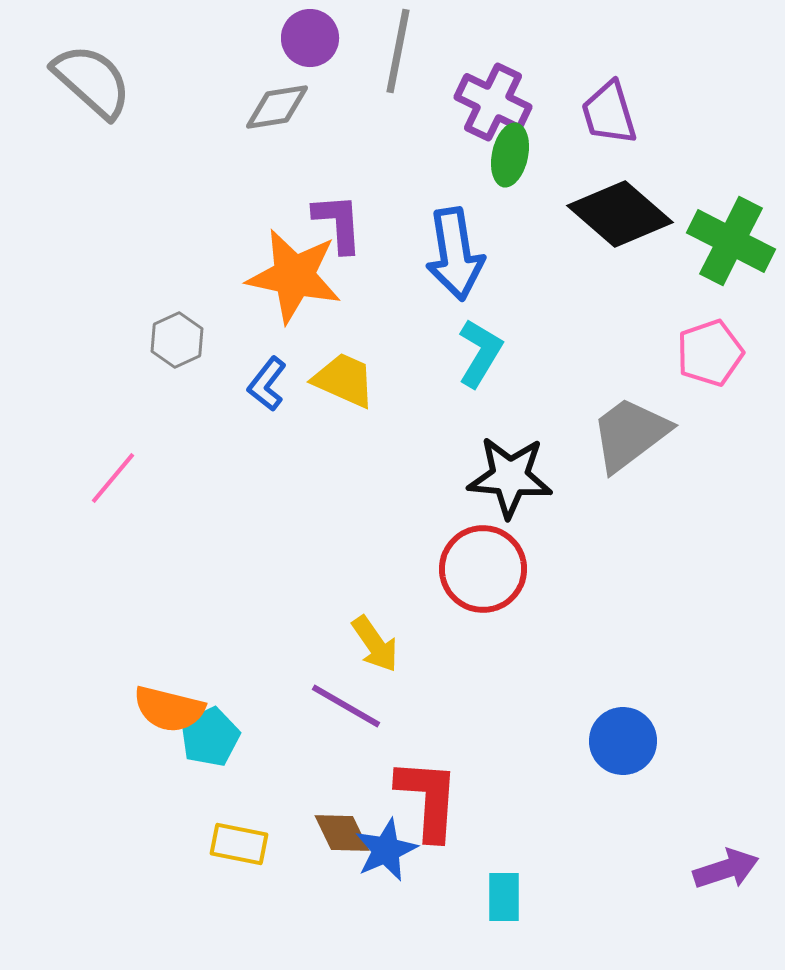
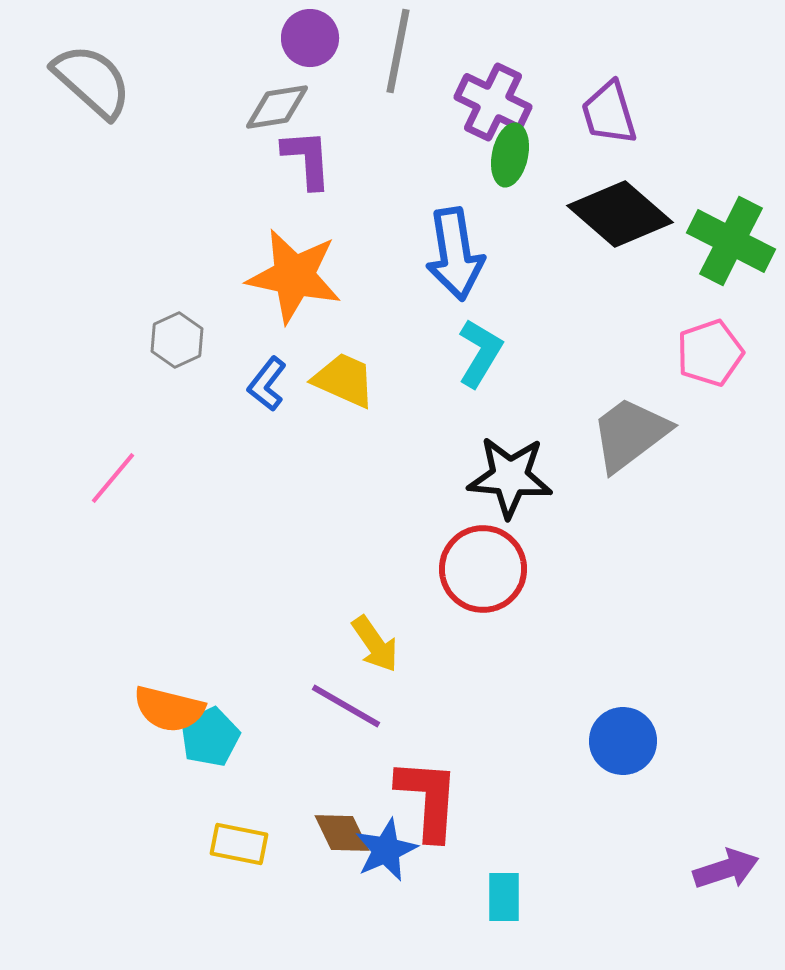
purple L-shape: moved 31 px left, 64 px up
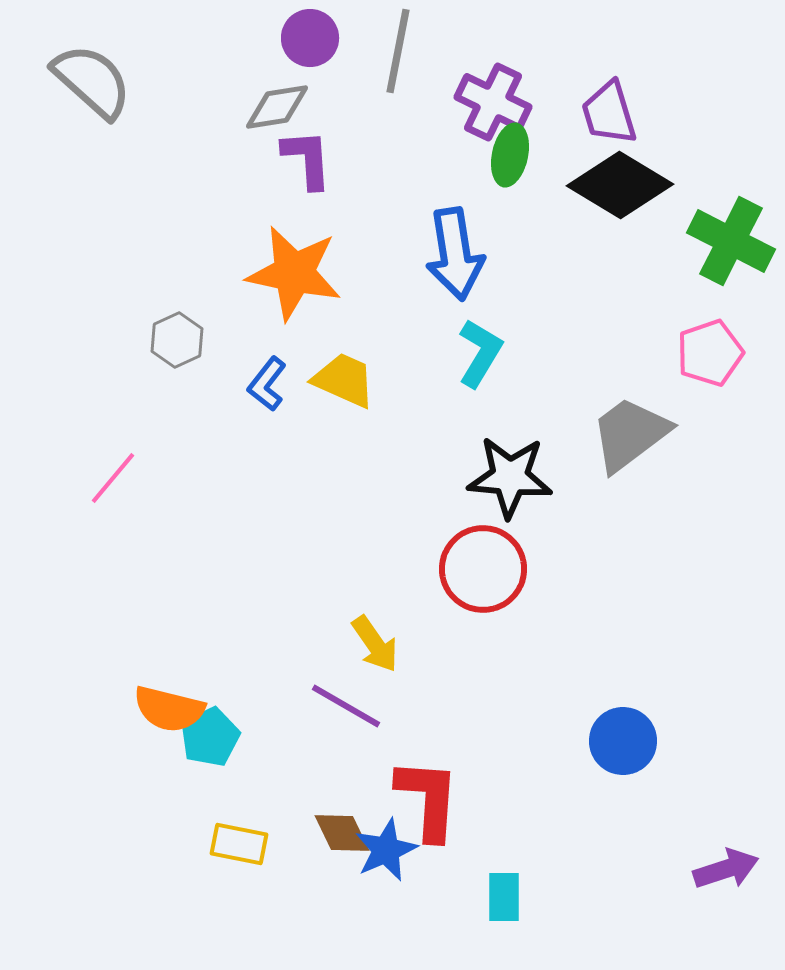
black diamond: moved 29 px up; rotated 10 degrees counterclockwise
orange star: moved 3 px up
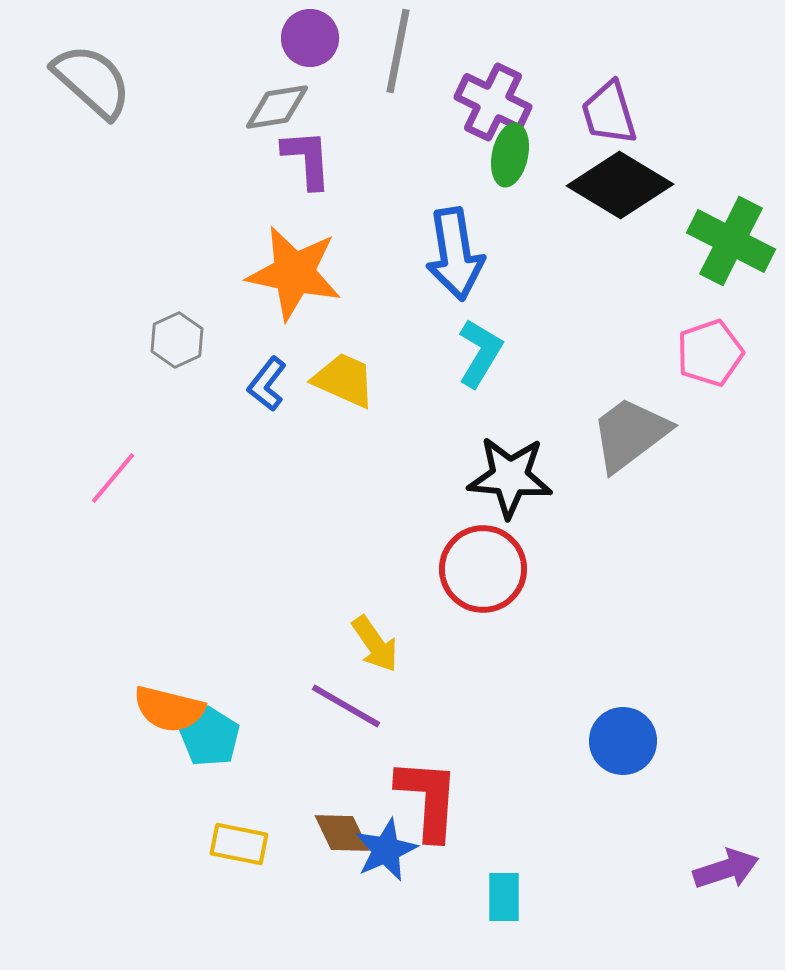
cyan pentagon: rotated 14 degrees counterclockwise
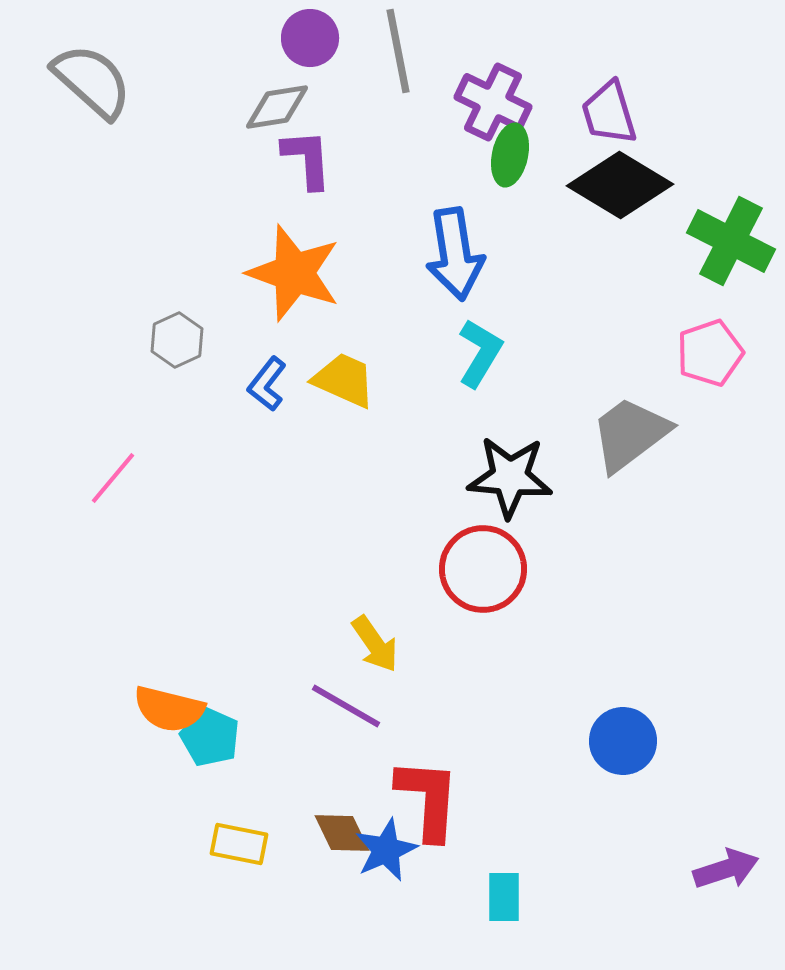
gray line: rotated 22 degrees counterclockwise
orange star: rotated 8 degrees clockwise
cyan pentagon: rotated 8 degrees counterclockwise
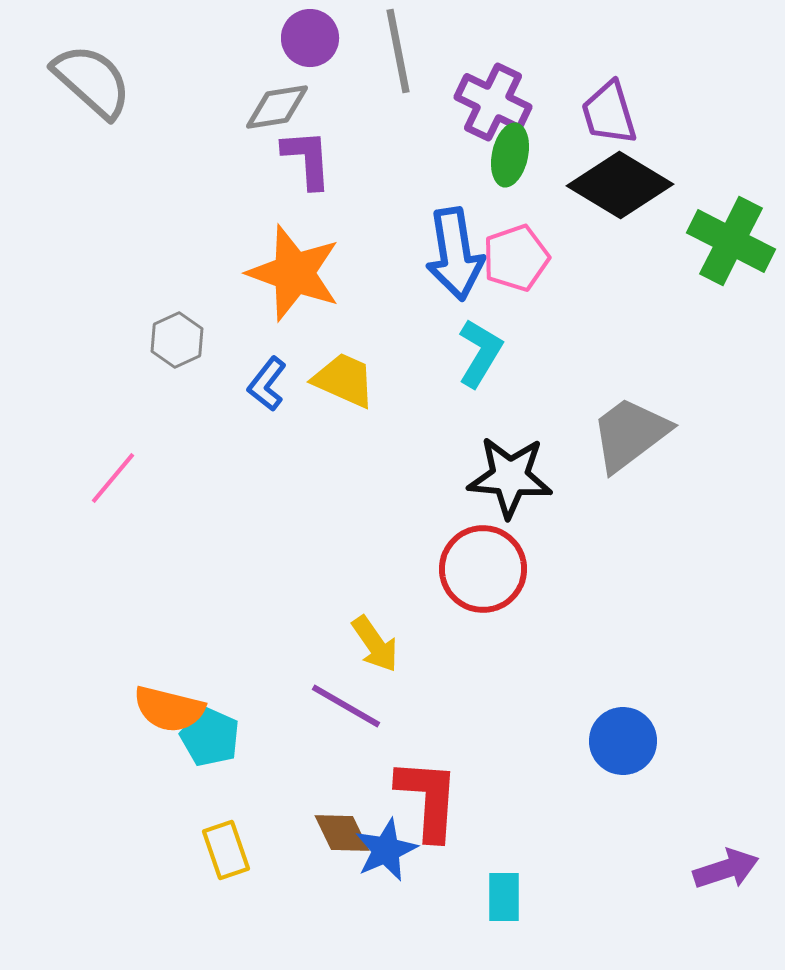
pink pentagon: moved 194 px left, 95 px up
yellow rectangle: moved 13 px left, 6 px down; rotated 60 degrees clockwise
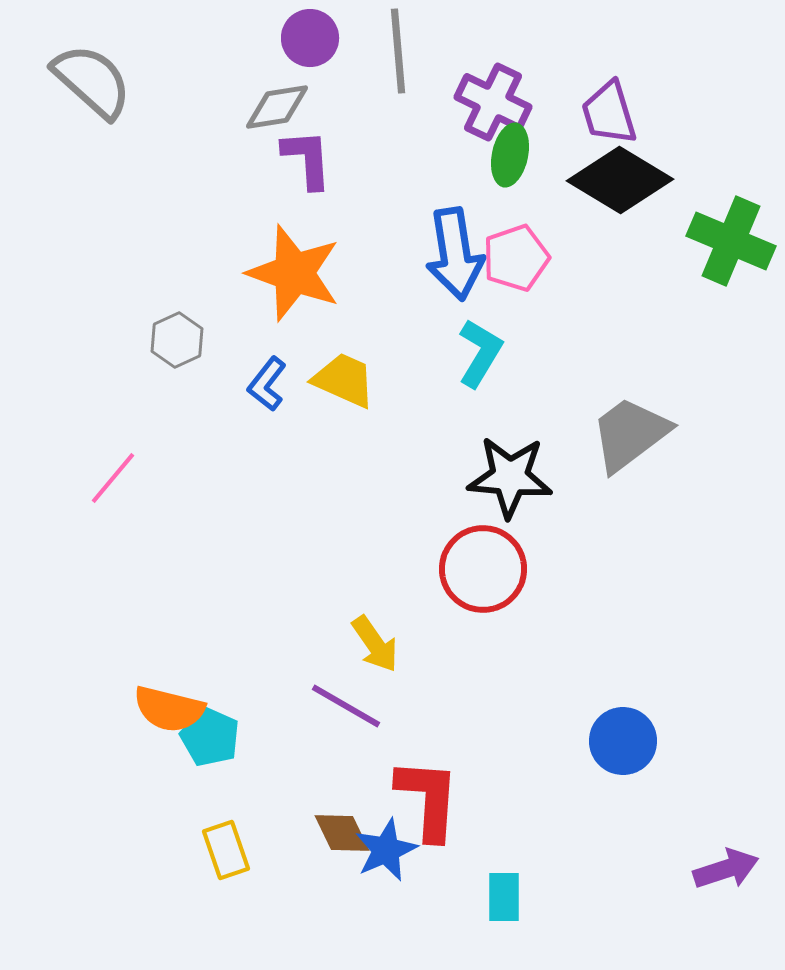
gray line: rotated 6 degrees clockwise
black diamond: moved 5 px up
green cross: rotated 4 degrees counterclockwise
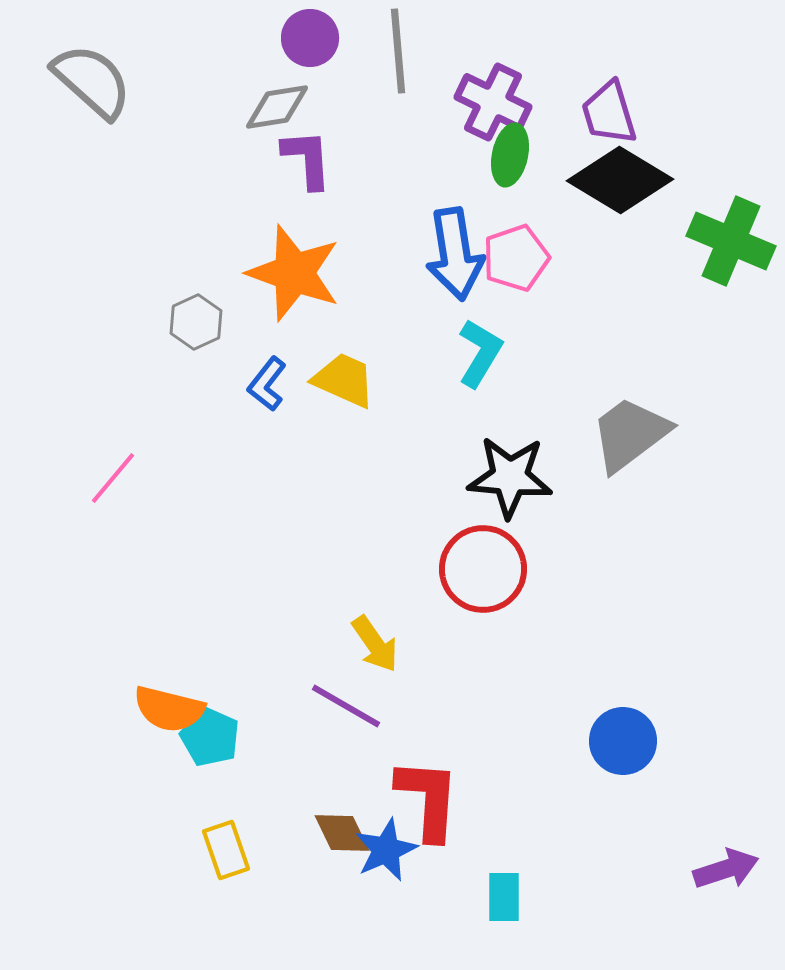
gray hexagon: moved 19 px right, 18 px up
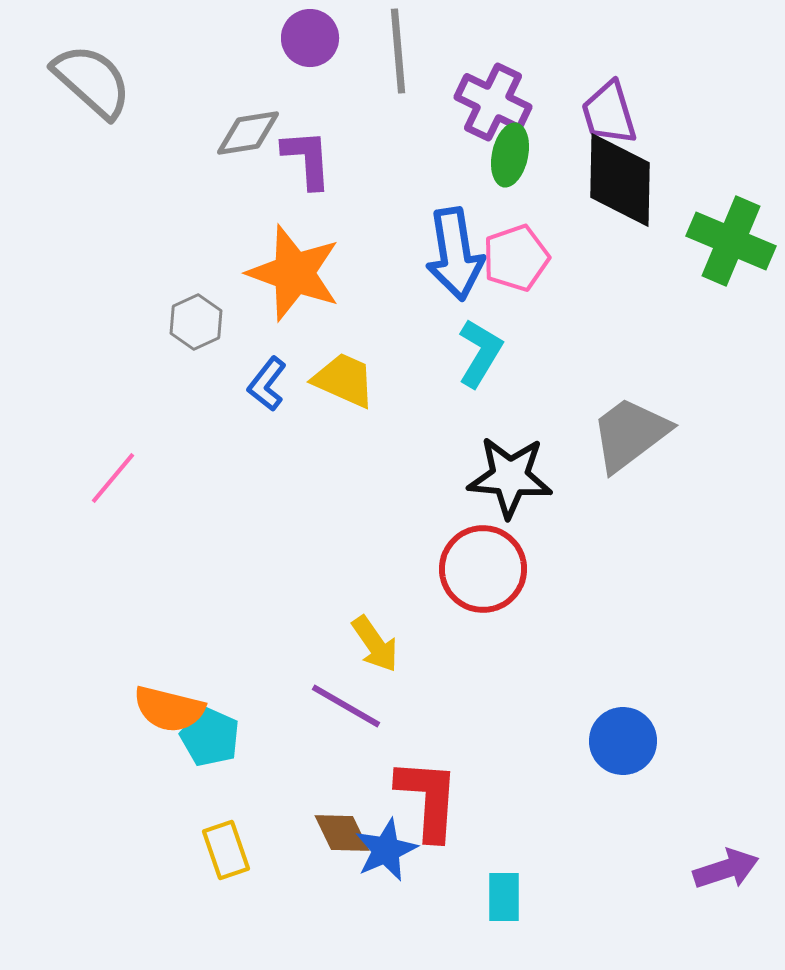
gray diamond: moved 29 px left, 26 px down
black diamond: rotated 60 degrees clockwise
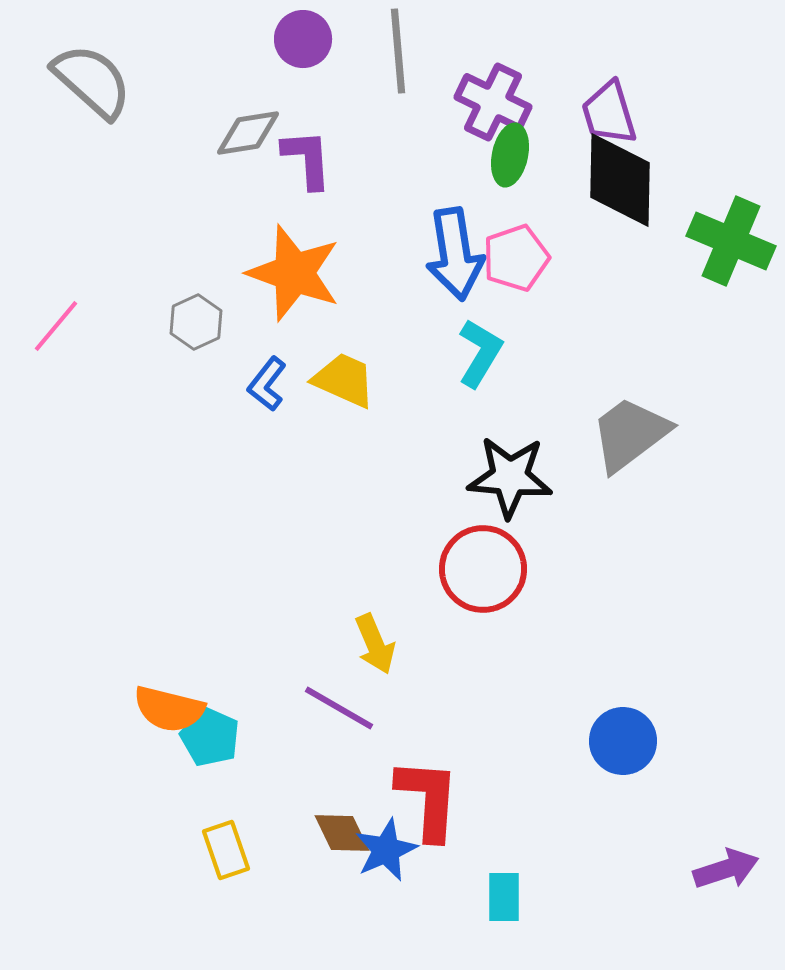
purple circle: moved 7 px left, 1 px down
pink line: moved 57 px left, 152 px up
yellow arrow: rotated 12 degrees clockwise
purple line: moved 7 px left, 2 px down
